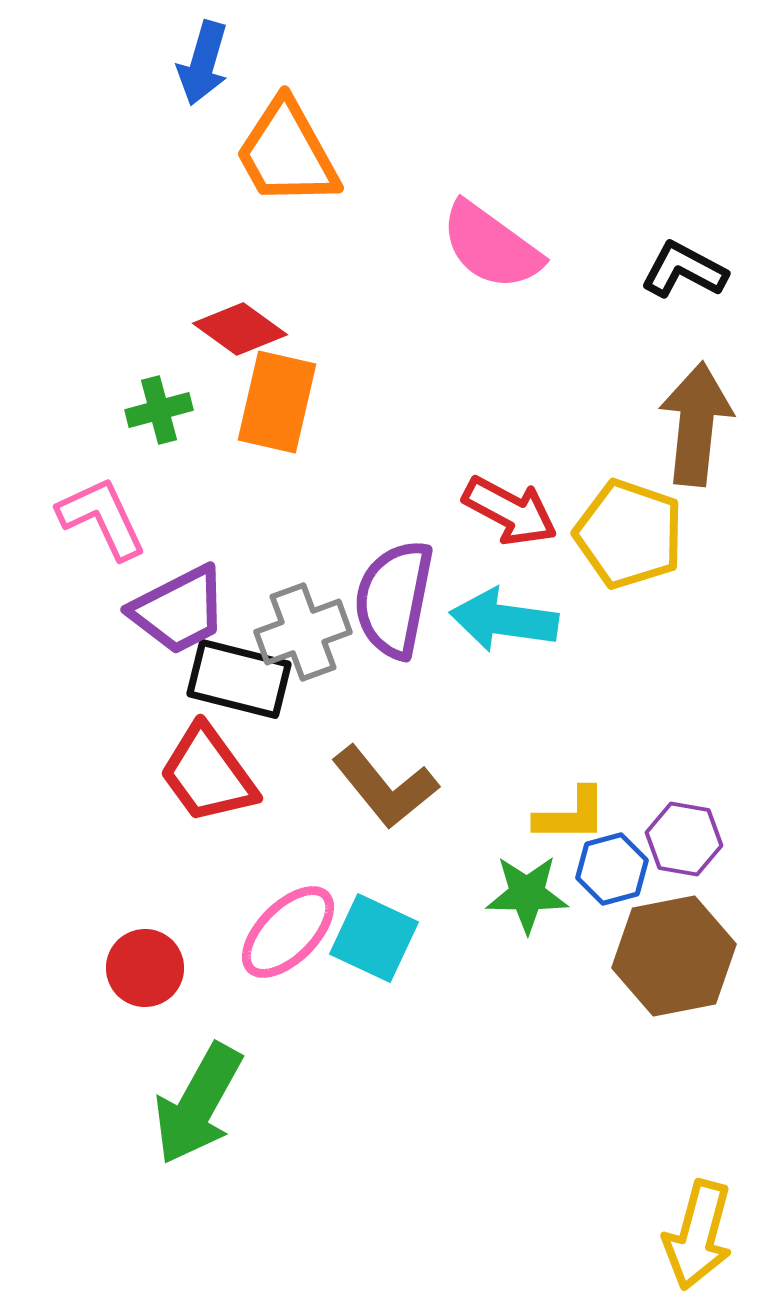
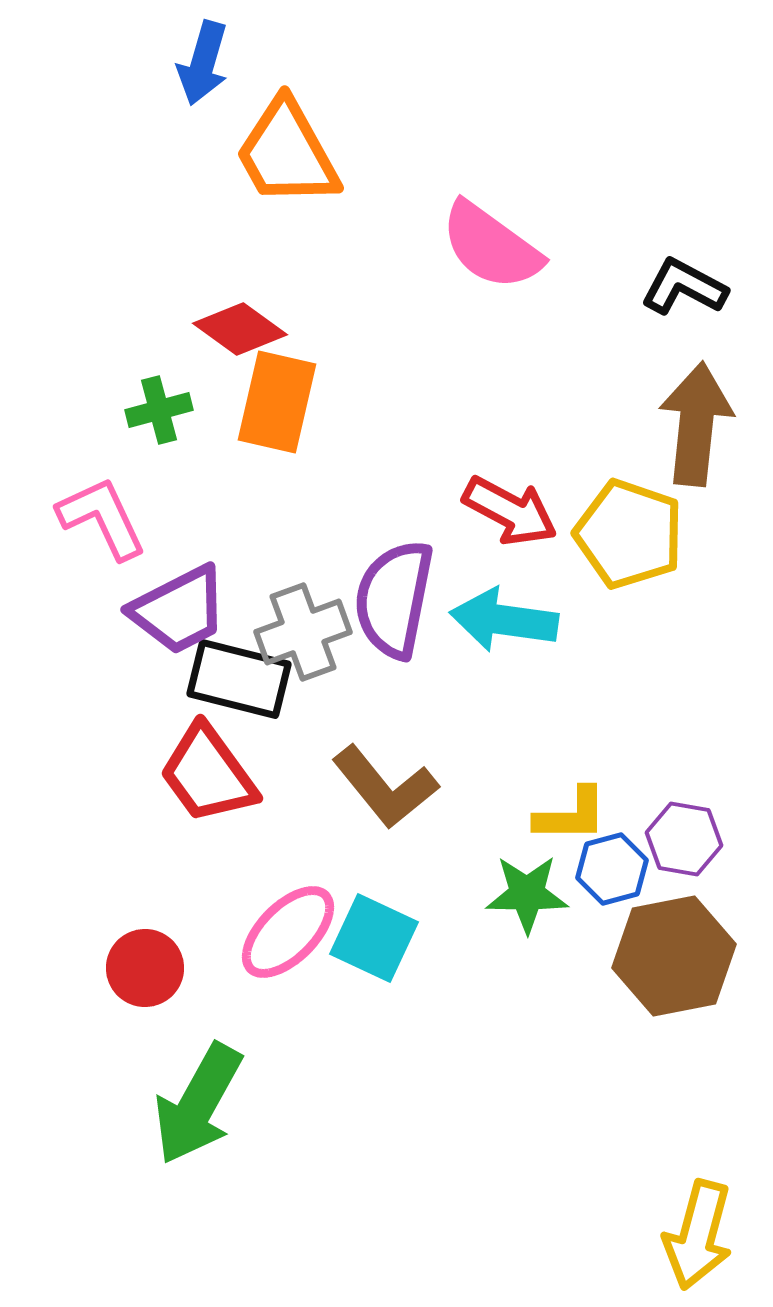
black L-shape: moved 17 px down
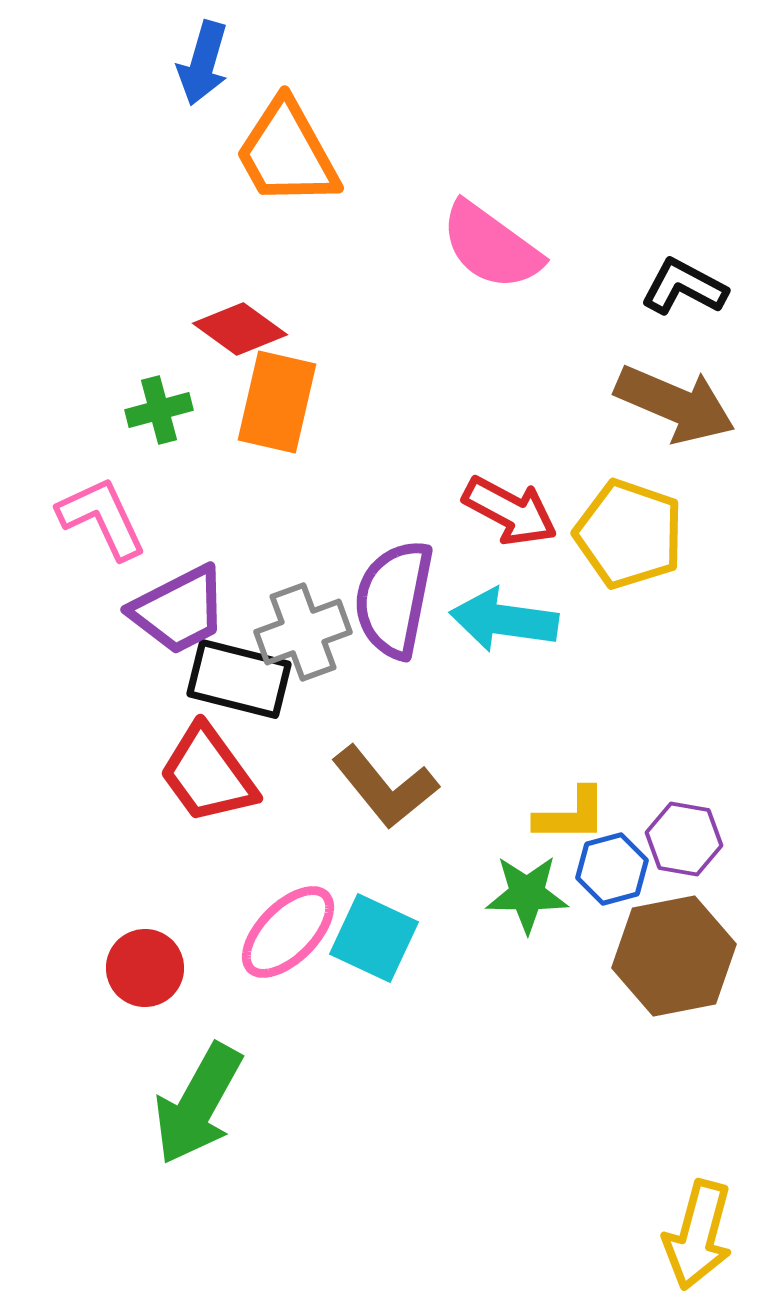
brown arrow: moved 21 px left, 20 px up; rotated 107 degrees clockwise
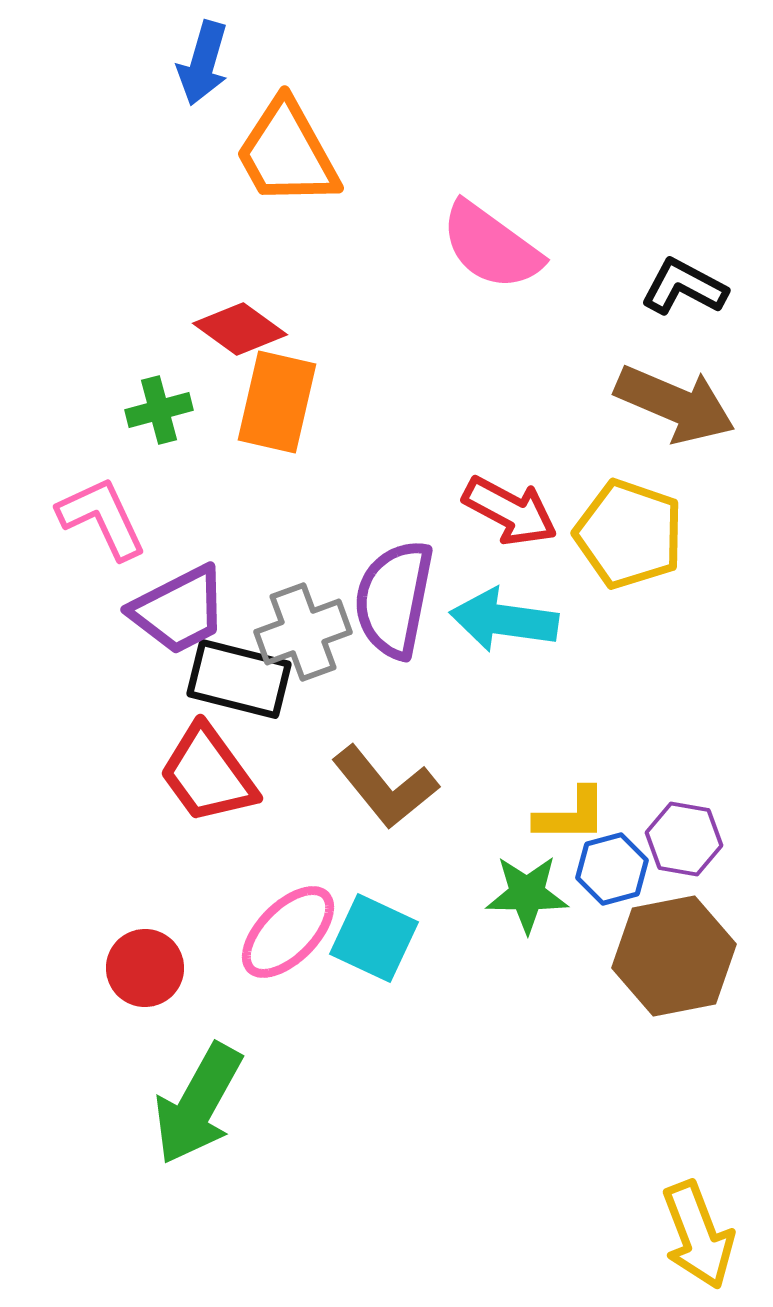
yellow arrow: rotated 36 degrees counterclockwise
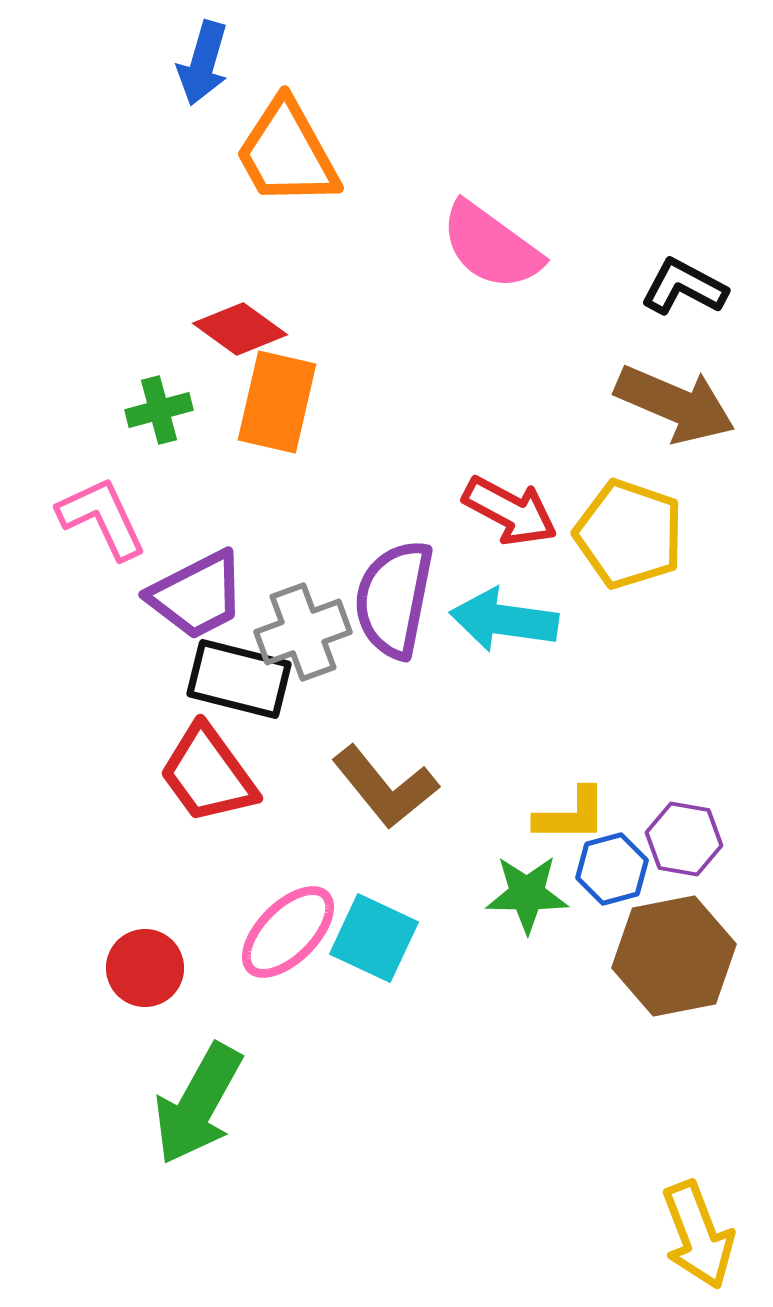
purple trapezoid: moved 18 px right, 15 px up
